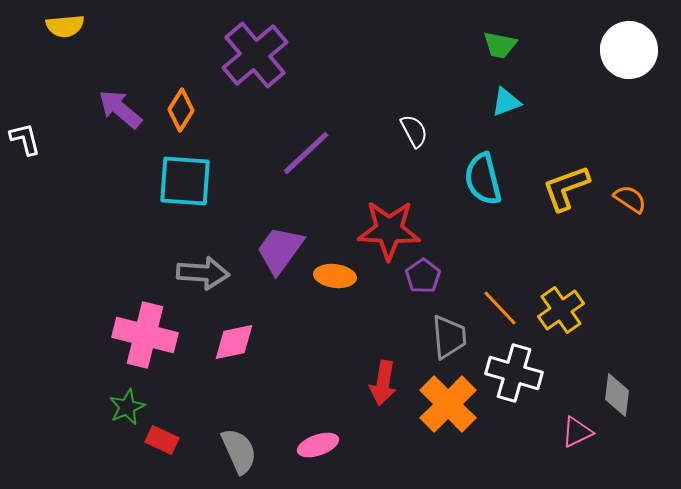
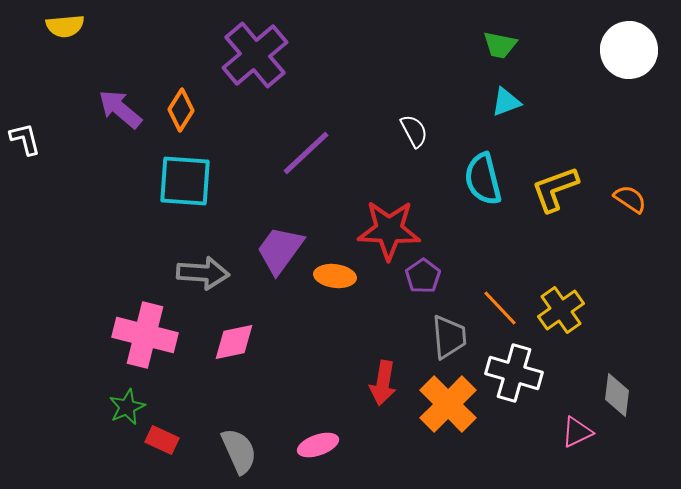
yellow L-shape: moved 11 px left, 1 px down
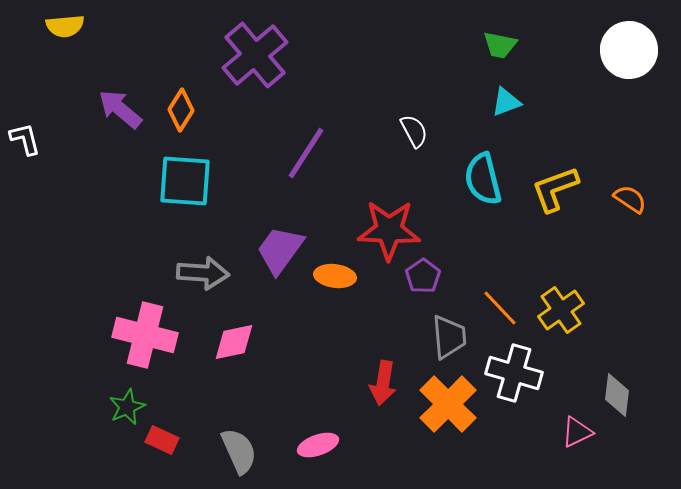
purple line: rotated 14 degrees counterclockwise
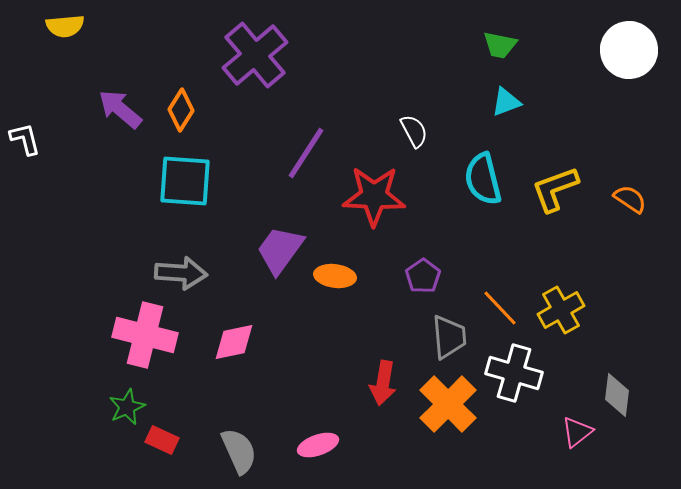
red star: moved 15 px left, 34 px up
gray arrow: moved 22 px left
yellow cross: rotated 6 degrees clockwise
pink triangle: rotated 12 degrees counterclockwise
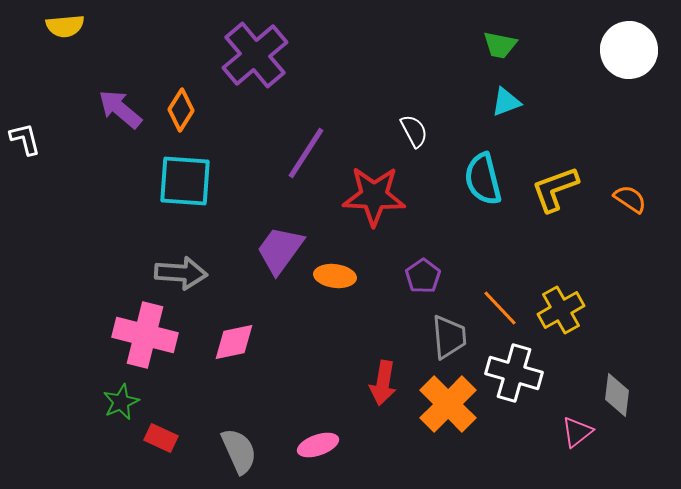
green star: moved 6 px left, 5 px up
red rectangle: moved 1 px left, 2 px up
